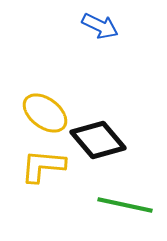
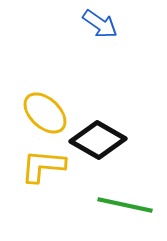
blue arrow: moved 2 px up; rotated 9 degrees clockwise
yellow ellipse: rotated 6 degrees clockwise
black diamond: rotated 20 degrees counterclockwise
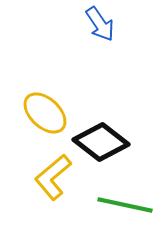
blue arrow: rotated 21 degrees clockwise
black diamond: moved 3 px right, 2 px down; rotated 8 degrees clockwise
yellow L-shape: moved 10 px right, 11 px down; rotated 45 degrees counterclockwise
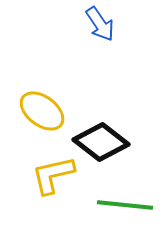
yellow ellipse: moved 3 px left, 2 px up; rotated 6 degrees counterclockwise
yellow L-shape: moved 2 px up; rotated 27 degrees clockwise
green line: rotated 6 degrees counterclockwise
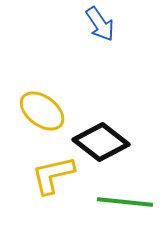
green line: moved 3 px up
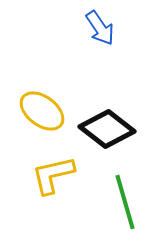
blue arrow: moved 4 px down
black diamond: moved 6 px right, 13 px up
green line: rotated 68 degrees clockwise
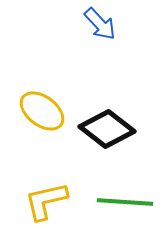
blue arrow: moved 4 px up; rotated 9 degrees counterclockwise
yellow L-shape: moved 7 px left, 26 px down
green line: rotated 70 degrees counterclockwise
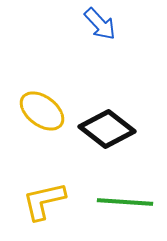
yellow L-shape: moved 2 px left
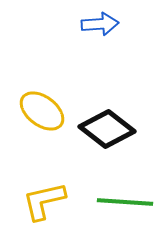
blue arrow: rotated 51 degrees counterclockwise
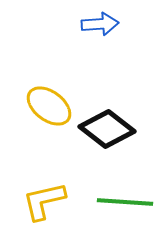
yellow ellipse: moved 7 px right, 5 px up
